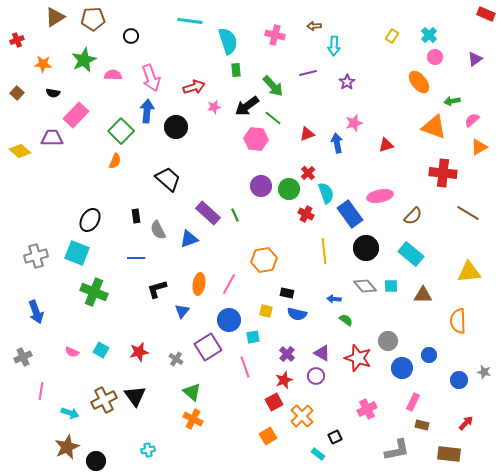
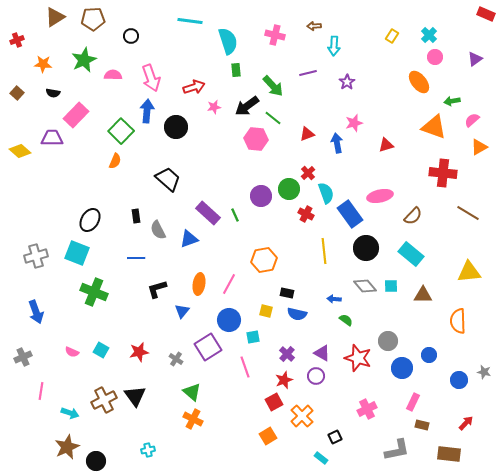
purple circle at (261, 186): moved 10 px down
cyan rectangle at (318, 454): moved 3 px right, 4 px down
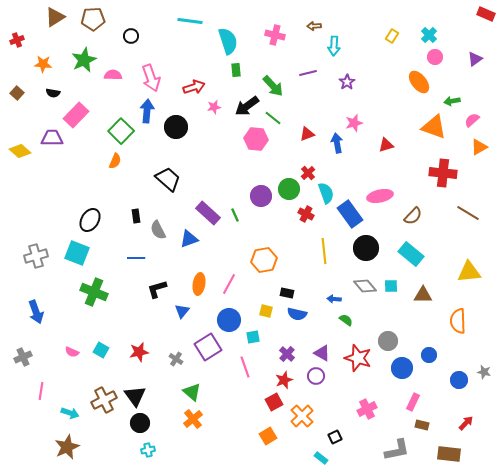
orange cross at (193, 419): rotated 24 degrees clockwise
black circle at (96, 461): moved 44 px right, 38 px up
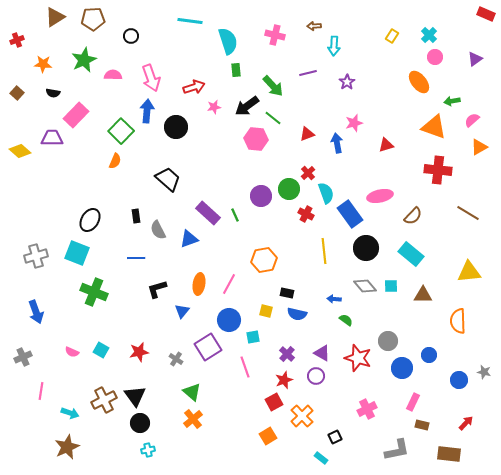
red cross at (443, 173): moved 5 px left, 3 px up
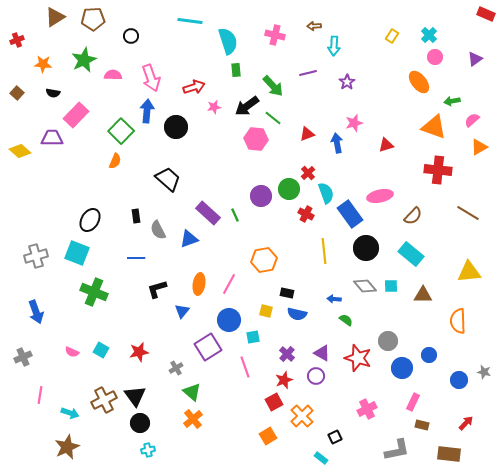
gray cross at (176, 359): moved 9 px down; rotated 24 degrees clockwise
pink line at (41, 391): moved 1 px left, 4 px down
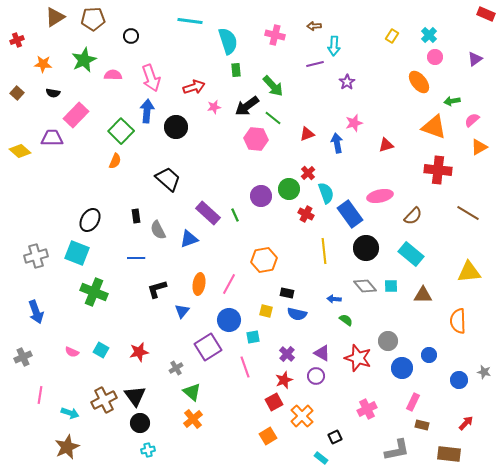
purple line at (308, 73): moved 7 px right, 9 px up
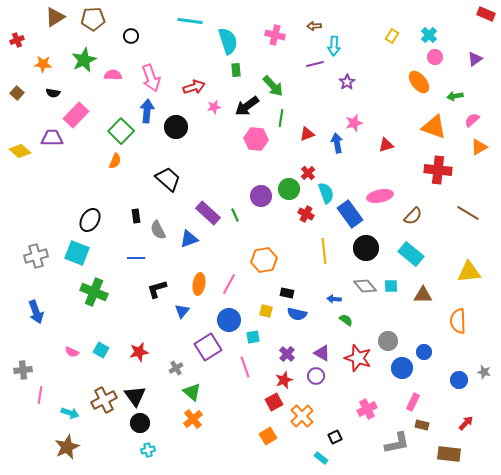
green arrow at (452, 101): moved 3 px right, 5 px up
green line at (273, 118): moved 8 px right; rotated 60 degrees clockwise
blue circle at (429, 355): moved 5 px left, 3 px up
gray cross at (23, 357): moved 13 px down; rotated 18 degrees clockwise
gray L-shape at (397, 450): moved 7 px up
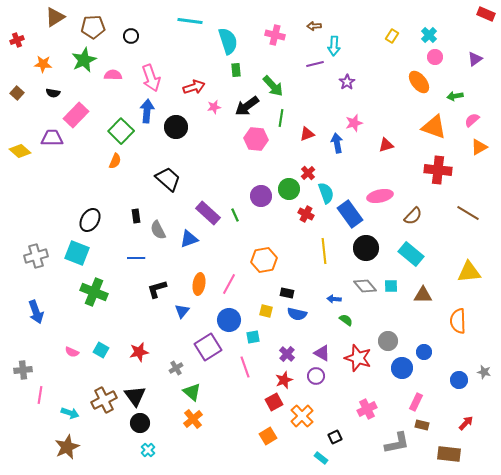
brown pentagon at (93, 19): moved 8 px down
pink rectangle at (413, 402): moved 3 px right
cyan cross at (148, 450): rotated 32 degrees counterclockwise
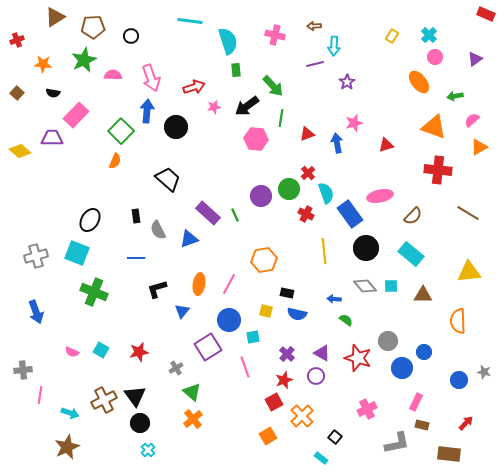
black square at (335, 437): rotated 24 degrees counterclockwise
